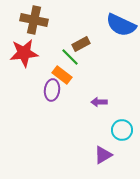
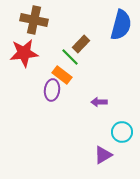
blue semicircle: rotated 100 degrees counterclockwise
brown rectangle: rotated 18 degrees counterclockwise
cyan circle: moved 2 px down
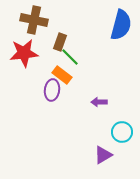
brown rectangle: moved 21 px left, 2 px up; rotated 24 degrees counterclockwise
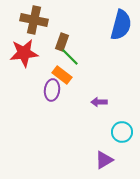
brown rectangle: moved 2 px right
purple triangle: moved 1 px right, 5 px down
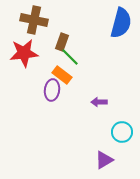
blue semicircle: moved 2 px up
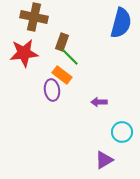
brown cross: moved 3 px up
purple ellipse: rotated 15 degrees counterclockwise
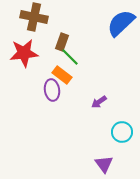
blue semicircle: rotated 148 degrees counterclockwise
purple arrow: rotated 35 degrees counterclockwise
purple triangle: moved 4 px down; rotated 36 degrees counterclockwise
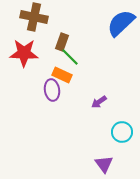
red star: rotated 8 degrees clockwise
orange rectangle: rotated 12 degrees counterclockwise
